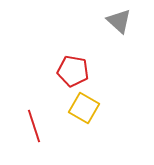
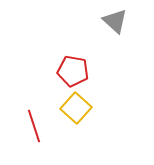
gray triangle: moved 4 px left
yellow square: moved 8 px left; rotated 12 degrees clockwise
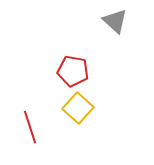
yellow square: moved 2 px right
red line: moved 4 px left, 1 px down
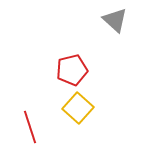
gray triangle: moved 1 px up
red pentagon: moved 1 px left, 1 px up; rotated 24 degrees counterclockwise
